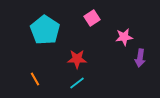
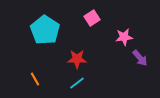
purple arrow: rotated 48 degrees counterclockwise
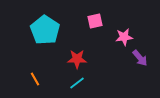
pink square: moved 3 px right, 3 px down; rotated 21 degrees clockwise
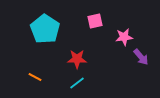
cyan pentagon: moved 1 px up
purple arrow: moved 1 px right, 1 px up
orange line: moved 2 px up; rotated 32 degrees counterclockwise
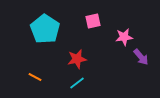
pink square: moved 2 px left
red star: rotated 12 degrees counterclockwise
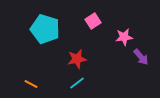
pink square: rotated 21 degrees counterclockwise
cyan pentagon: rotated 16 degrees counterclockwise
orange line: moved 4 px left, 7 px down
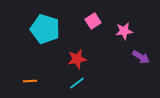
pink star: moved 6 px up
purple arrow: rotated 18 degrees counterclockwise
orange line: moved 1 px left, 3 px up; rotated 32 degrees counterclockwise
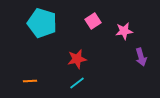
cyan pentagon: moved 3 px left, 6 px up
purple arrow: rotated 42 degrees clockwise
